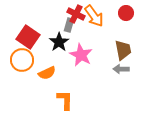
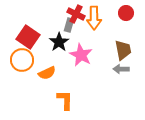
orange arrow: moved 2 px down; rotated 35 degrees clockwise
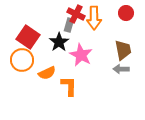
orange L-shape: moved 4 px right, 14 px up
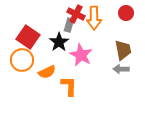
orange semicircle: moved 1 px up
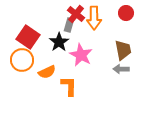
red cross: rotated 12 degrees clockwise
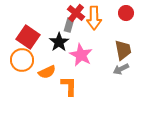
red cross: moved 1 px up
gray arrow: rotated 28 degrees counterclockwise
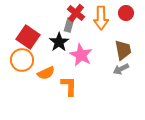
orange arrow: moved 7 px right
orange semicircle: moved 1 px left, 1 px down
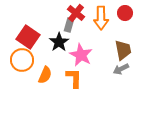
red circle: moved 1 px left
orange semicircle: moved 1 px left, 2 px down; rotated 42 degrees counterclockwise
orange L-shape: moved 5 px right, 8 px up
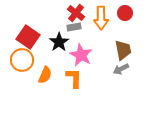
gray rectangle: moved 5 px right, 2 px down; rotated 64 degrees clockwise
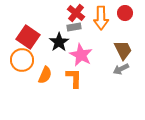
brown trapezoid: rotated 15 degrees counterclockwise
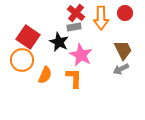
black star: rotated 12 degrees counterclockwise
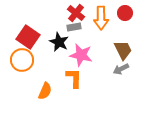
pink star: rotated 15 degrees counterclockwise
orange semicircle: moved 16 px down
